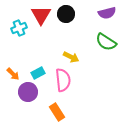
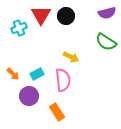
black circle: moved 2 px down
cyan rectangle: moved 1 px left, 1 px down
purple circle: moved 1 px right, 4 px down
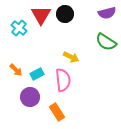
black circle: moved 1 px left, 2 px up
cyan cross: rotated 28 degrees counterclockwise
orange arrow: moved 3 px right, 4 px up
purple circle: moved 1 px right, 1 px down
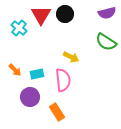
orange arrow: moved 1 px left
cyan rectangle: rotated 16 degrees clockwise
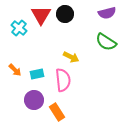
purple circle: moved 4 px right, 3 px down
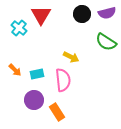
black circle: moved 17 px right
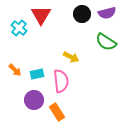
pink semicircle: moved 2 px left, 1 px down
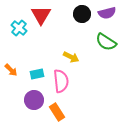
orange arrow: moved 4 px left
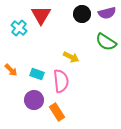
cyan rectangle: rotated 32 degrees clockwise
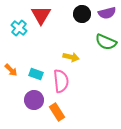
green semicircle: rotated 10 degrees counterclockwise
yellow arrow: rotated 14 degrees counterclockwise
cyan rectangle: moved 1 px left
